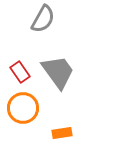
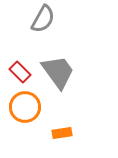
red rectangle: rotated 10 degrees counterclockwise
orange circle: moved 2 px right, 1 px up
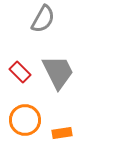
gray trapezoid: rotated 9 degrees clockwise
orange circle: moved 13 px down
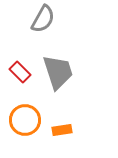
gray trapezoid: rotated 9 degrees clockwise
orange rectangle: moved 3 px up
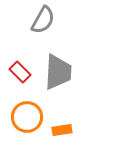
gray semicircle: moved 1 px down
gray trapezoid: rotated 21 degrees clockwise
orange circle: moved 2 px right, 3 px up
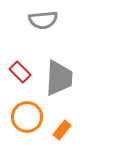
gray semicircle: rotated 56 degrees clockwise
gray trapezoid: moved 1 px right, 6 px down
orange rectangle: rotated 42 degrees counterclockwise
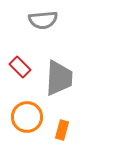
red rectangle: moved 5 px up
orange rectangle: rotated 24 degrees counterclockwise
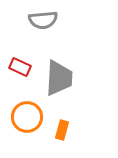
red rectangle: rotated 20 degrees counterclockwise
